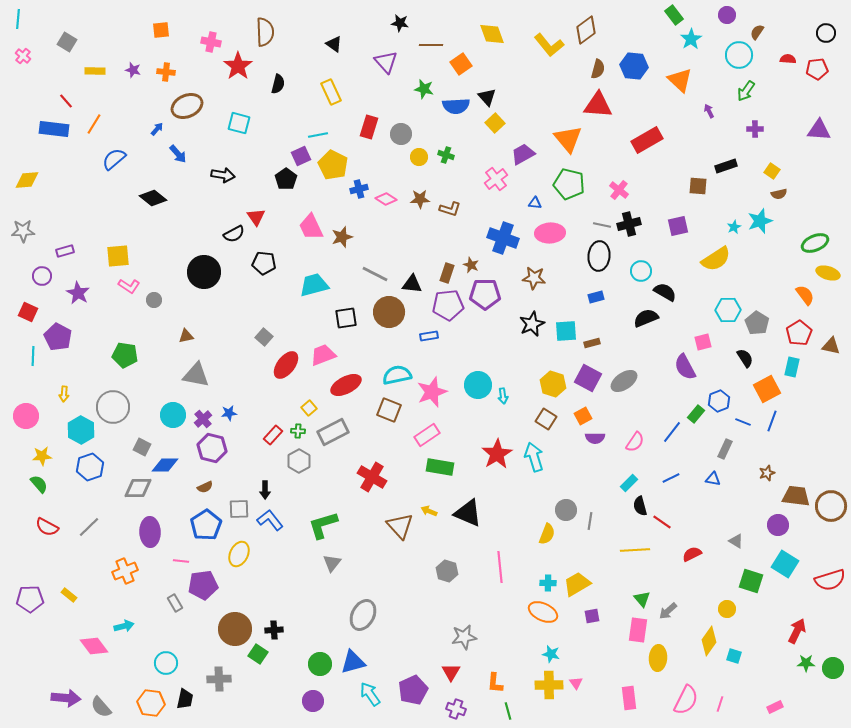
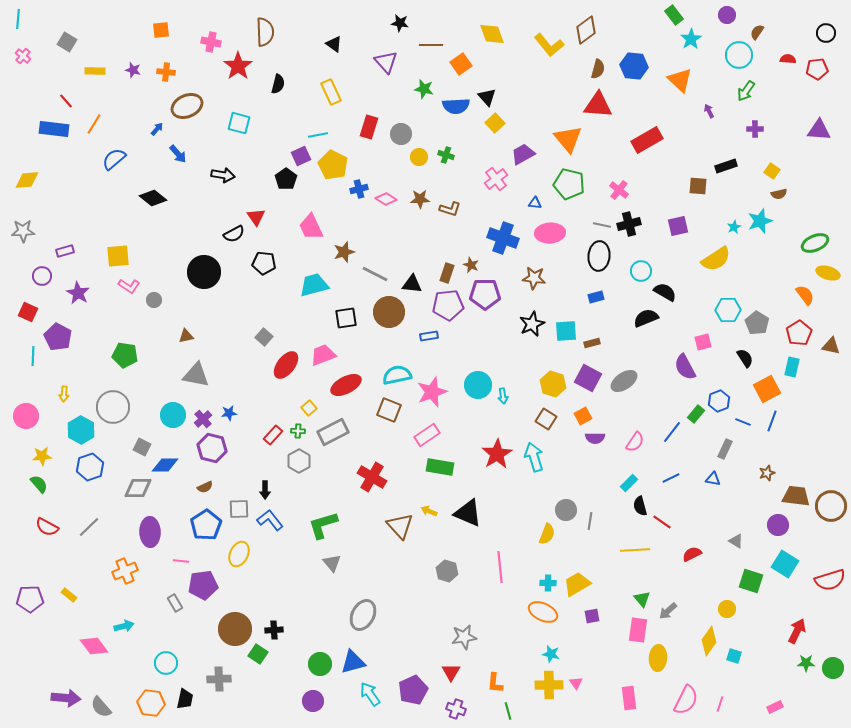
brown star at (342, 237): moved 2 px right, 15 px down
gray triangle at (332, 563): rotated 18 degrees counterclockwise
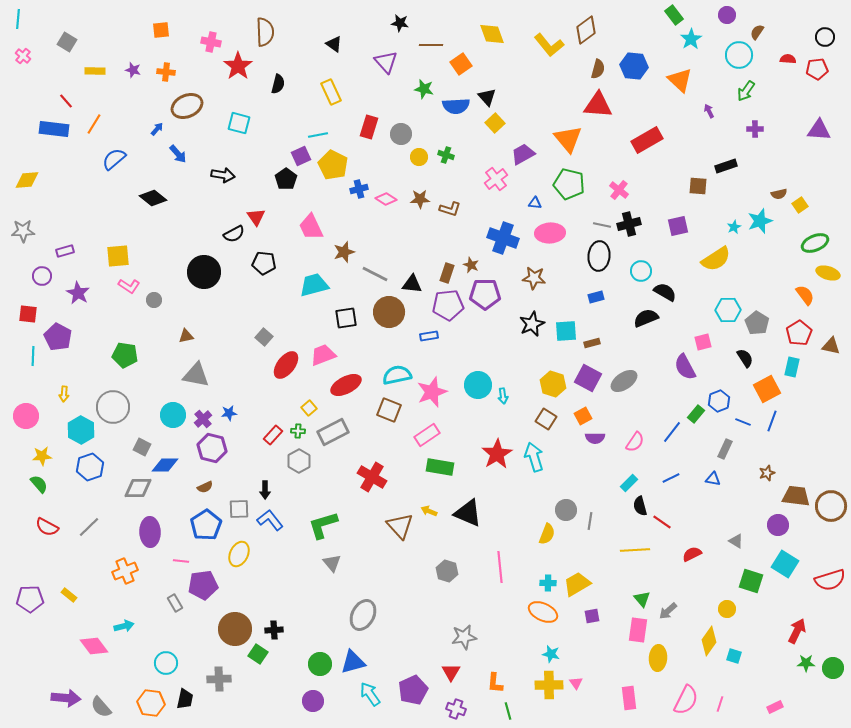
black circle at (826, 33): moved 1 px left, 4 px down
yellow square at (772, 171): moved 28 px right, 34 px down; rotated 21 degrees clockwise
red square at (28, 312): moved 2 px down; rotated 18 degrees counterclockwise
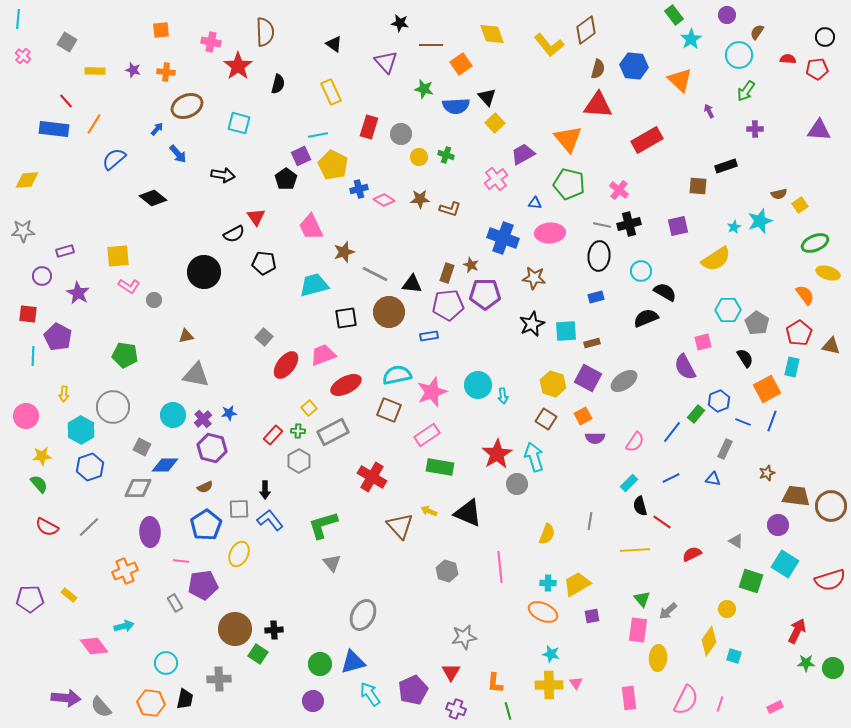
pink diamond at (386, 199): moved 2 px left, 1 px down
gray circle at (566, 510): moved 49 px left, 26 px up
